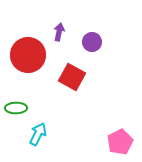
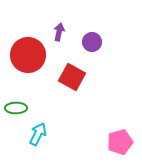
pink pentagon: rotated 10 degrees clockwise
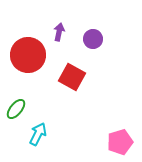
purple circle: moved 1 px right, 3 px up
green ellipse: moved 1 px down; rotated 50 degrees counterclockwise
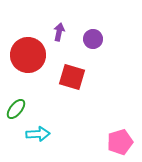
red square: rotated 12 degrees counterclockwise
cyan arrow: rotated 60 degrees clockwise
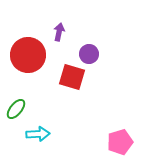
purple circle: moved 4 px left, 15 px down
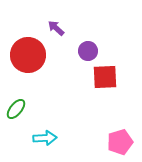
purple arrow: moved 3 px left, 4 px up; rotated 60 degrees counterclockwise
purple circle: moved 1 px left, 3 px up
red square: moved 33 px right; rotated 20 degrees counterclockwise
cyan arrow: moved 7 px right, 4 px down
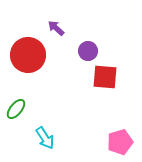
red square: rotated 8 degrees clockwise
cyan arrow: rotated 60 degrees clockwise
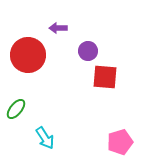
purple arrow: moved 2 px right; rotated 42 degrees counterclockwise
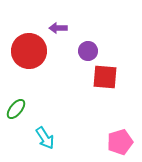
red circle: moved 1 px right, 4 px up
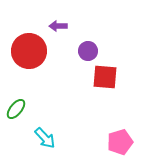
purple arrow: moved 2 px up
cyan arrow: rotated 10 degrees counterclockwise
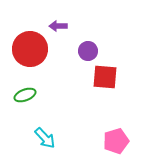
red circle: moved 1 px right, 2 px up
green ellipse: moved 9 px right, 14 px up; rotated 30 degrees clockwise
pink pentagon: moved 4 px left, 1 px up
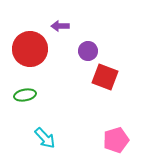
purple arrow: moved 2 px right
red square: rotated 16 degrees clockwise
green ellipse: rotated 10 degrees clockwise
pink pentagon: moved 1 px up
